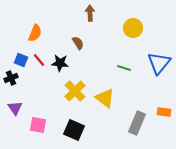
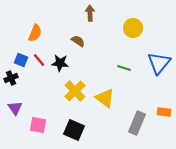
brown semicircle: moved 2 px up; rotated 24 degrees counterclockwise
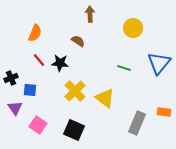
brown arrow: moved 1 px down
blue square: moved 9 px right, 30 px down; rotated 16 degrees counterclockwise
pink square: rotated 24 degrees clockwise
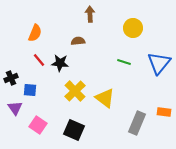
brown semicircle: rotated 40 degrees counterclockwise
green line: moved 6 px up
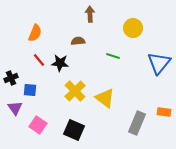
green line: moved 11 px left, 6 px up
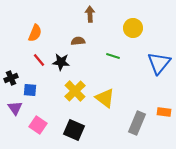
black star: moved 1 px right, 1 px up
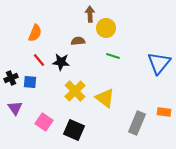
yellow circle: moved 27 px left
blue square: moved 8 px up
pink square: moved 6 px right, 3 px up
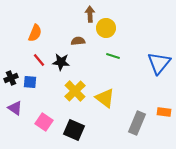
purple triangle: rotated 21 degrees counterclockwise
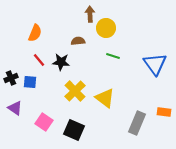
blue triangle: moved 4 px left, 1 px down; rotated 15 degrees counterclockwise
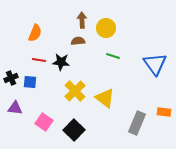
brown arrow: moved 8 px left, 6 px down
red line: rotated 40 degrees counterclockwise
purple triangle: rotated 28 degrees counterclockwise
black square: rotated 20 degrees clockwise
